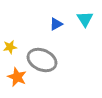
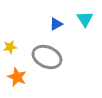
gray ellipse: moved 5 px right, 3 px up
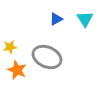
blue triangle: moved 5 px up
orange star: moved 7 px up
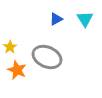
yellow star: rotated 24 degrees counterclockwise
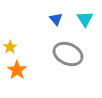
blue triangle: rotated 40 degrees counterclockwise
gray ellipse: moved 21 px right, 3 px up
orange star: rotated 12 degrees clockwise
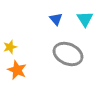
yellow star: rotated 16 degrees clockwise
orange star: rotated 12 degrees counterclockwise
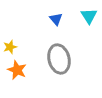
cyan triangle: moved 4 px right, 3 px up
gray ellipse: moved 9 px left, 5 px down; rotated 52 degrees clockwise
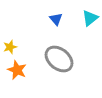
cyan triangle: moved 1 px right, 2 px down; rotated 24 degrees clockwise
gray ellipse: rotated 36 degrees counterclockwise
